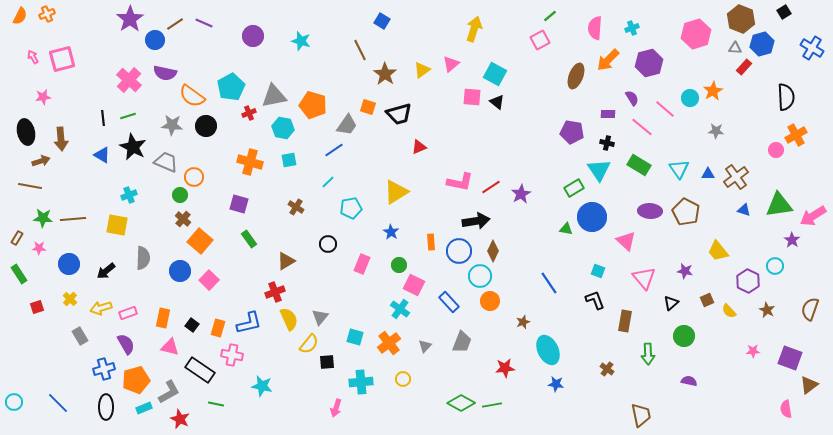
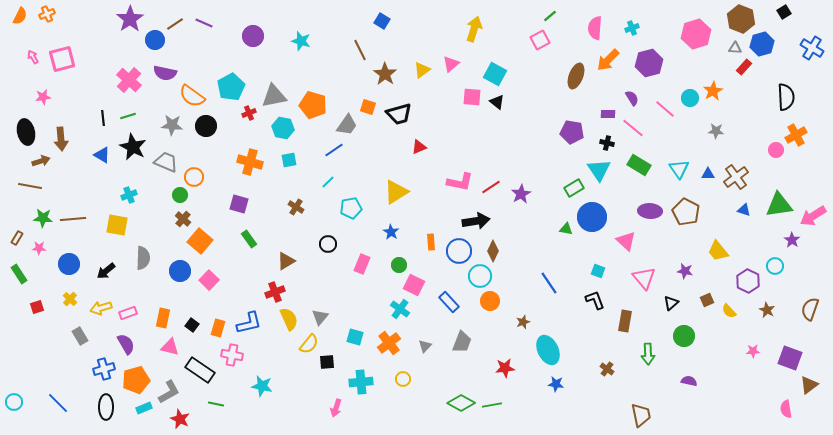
pink line at (642, 127): moved 9 px left, 1 px down
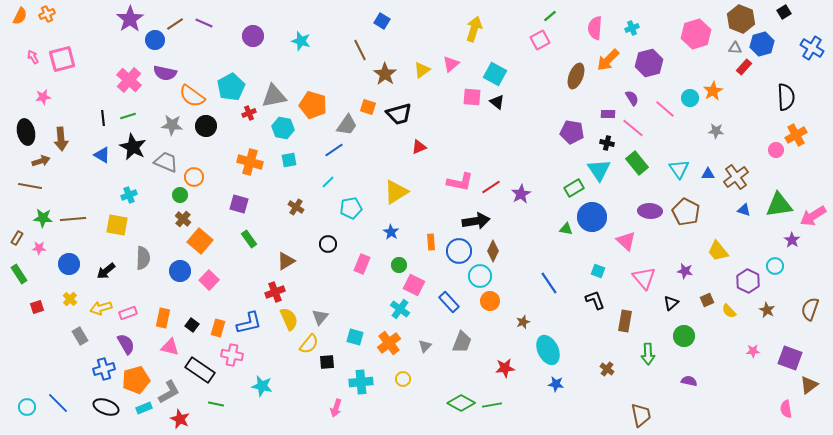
green rectangle at (639, 165): moved 2 px left, 2 px up; rotated 20 degrees clockwise
cyan circle at (14, 402): moved 13 px right, 5 px down
black ellipse at (106, 407): rotated 70 degrees counterclockwise
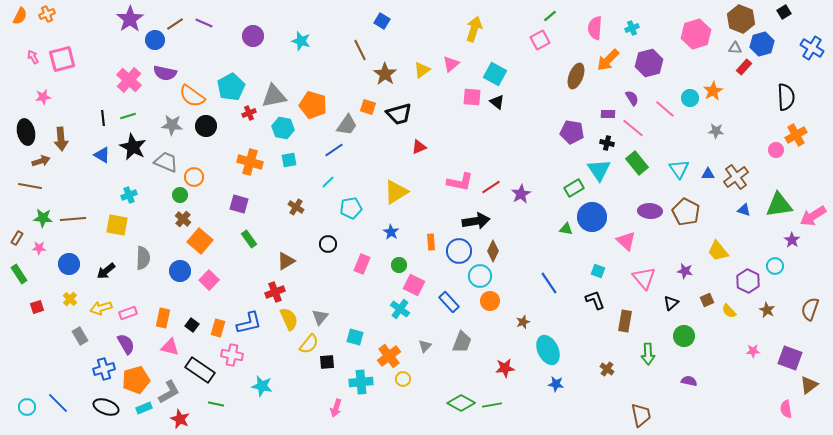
orange cross at (389, 343): moved 13 px down
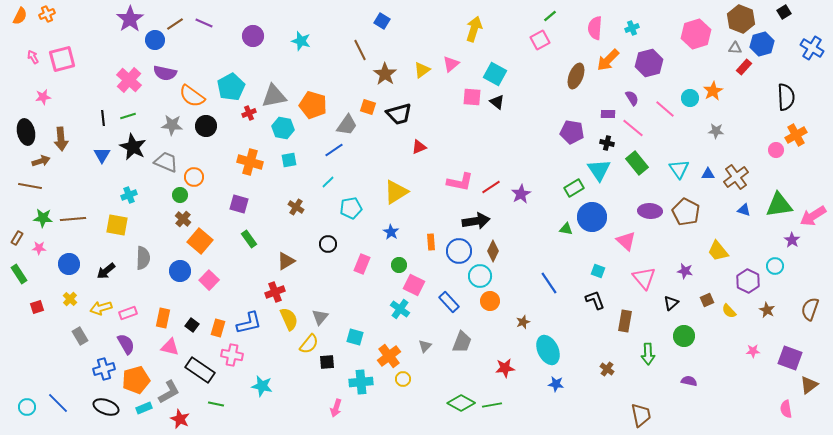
blue triangle at (102, 155): rotated 30 degrees clockwise
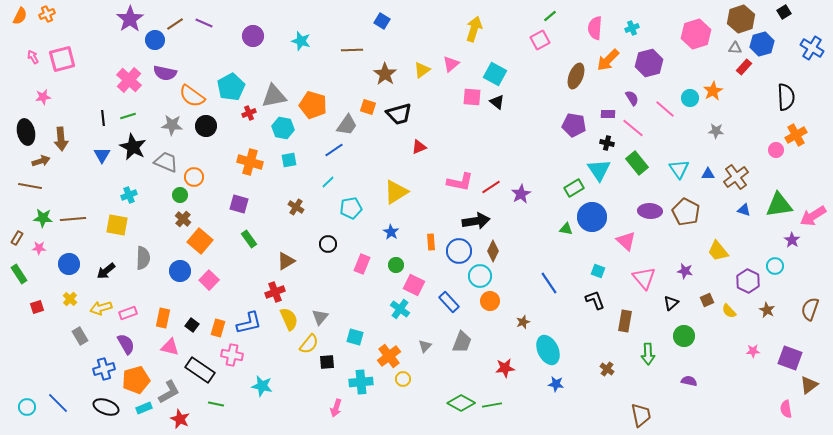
brown hexagon at (741, 19): rotated 20 degrees clockwise
brown line at (360, 50): moved 8 px left; rotated 65 degrees counterclockwise
purple pentagon at (572, 132): moved 2 px right, 7 px up
green circle at (399, 265): moved 3 px left
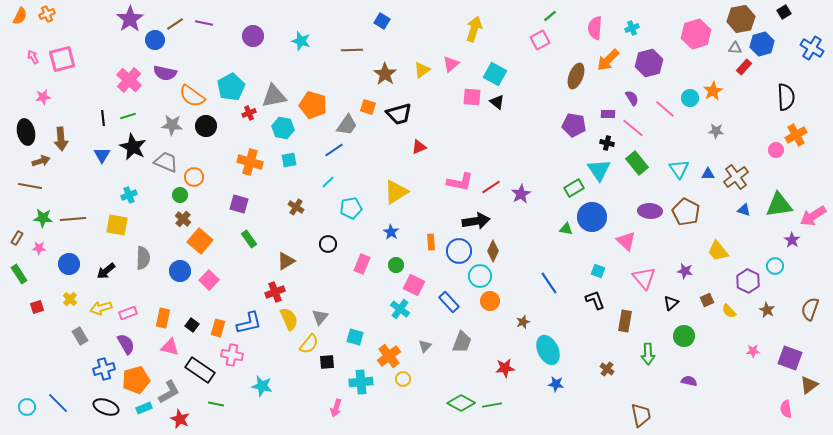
brown hexagon at (741, 19): rotated 8 degrees clockwise
purple line at (204, 23): rotated 12 degrees counterclockwise
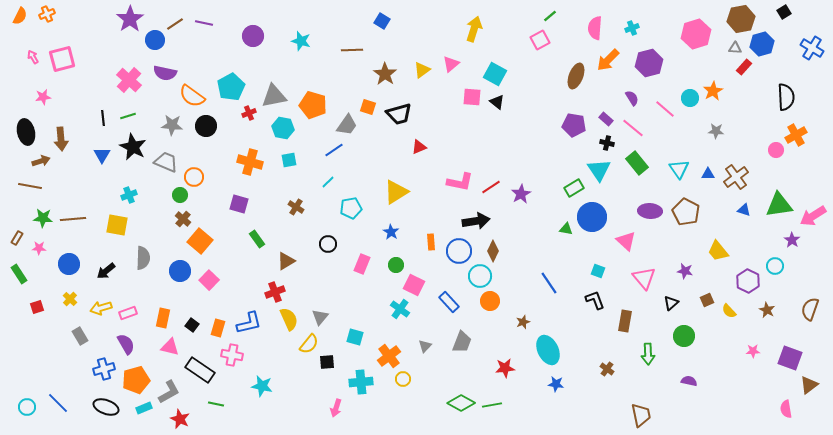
purple rectangle at (608, 114): moved 2 px left, 5 px down; rotated 40 degrees clockwise
green rectangle at (249, 239): moved 8 px right
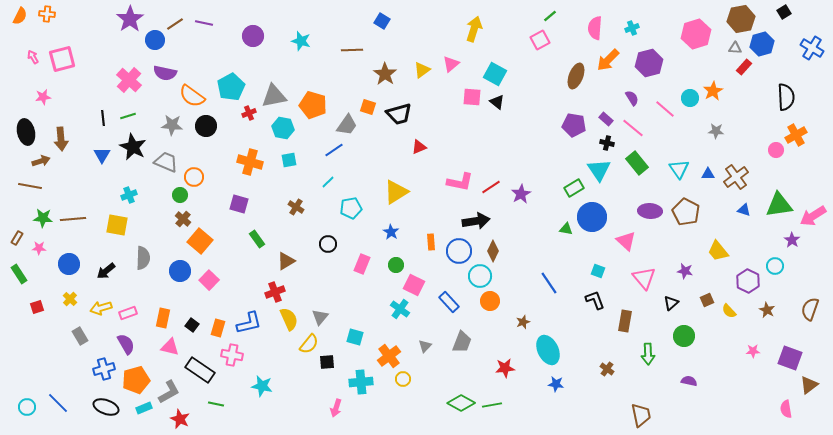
orange cross at (47, 14): rotated 28 degrees clockwise
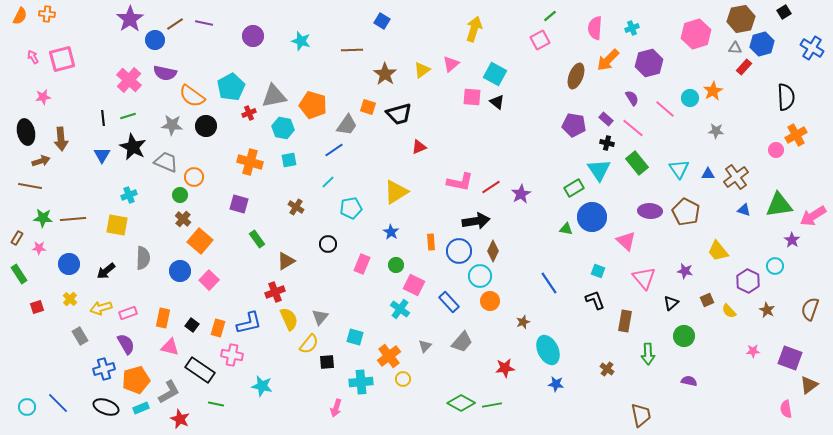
gray trapezoid at (462, 342): rotated 20 degrees clockwise
cyan rectangle at (144, 408): moved 3 px left
